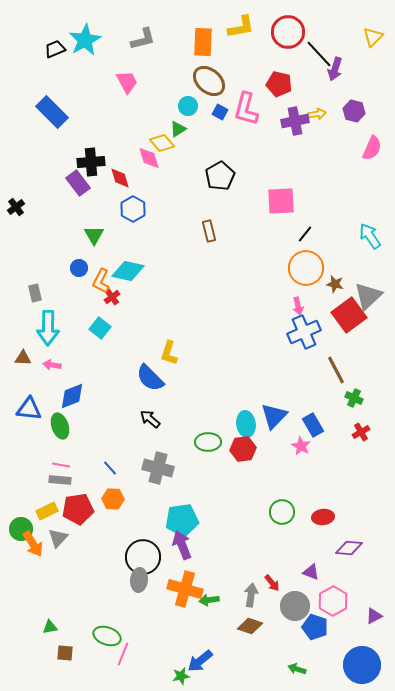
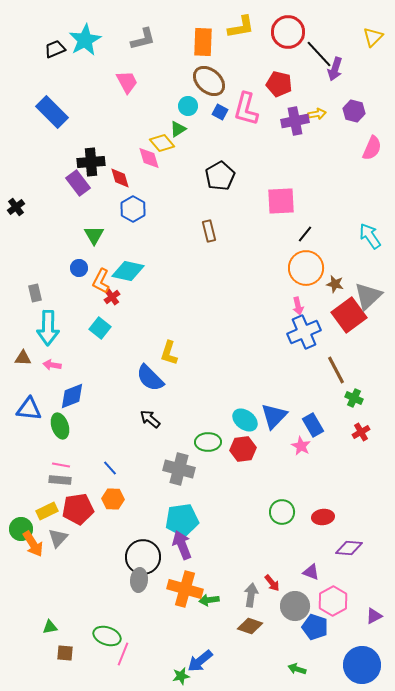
cyan ellipse at (246, 424): moved 1 px left, 4 px up; rotated 45 degrees counterclockwise
gray cross at (158, 468): moved 21 px right, 1 px down
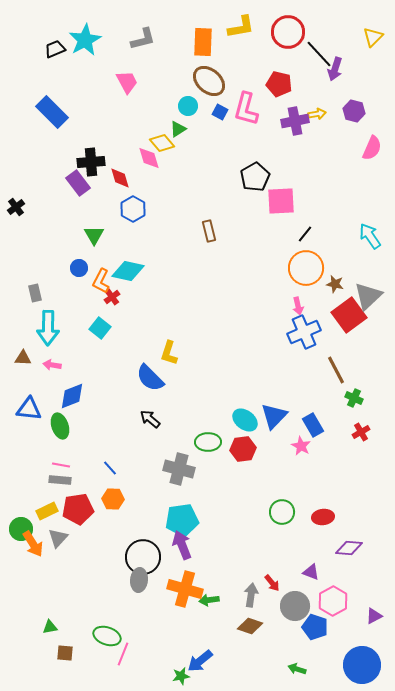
black pentagon at (220, 176): moved 35 px right, 1 px down
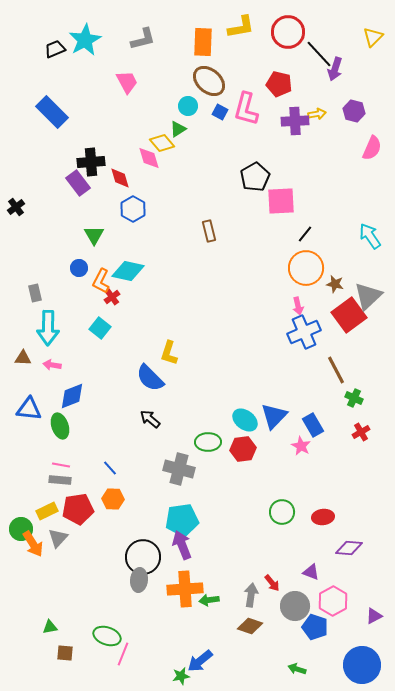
purple cross at (295, 121): rotated 8 degrees clockwise
orange cross at (185, 589): rotated 20 degrees counterclockwise
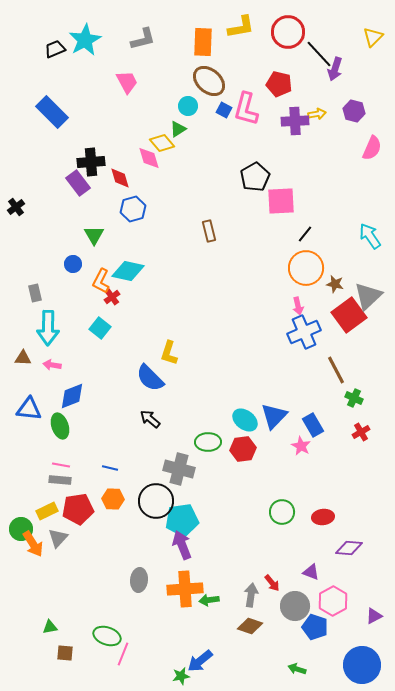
blue square at (220, 112): moved 4 px right, 2 px up
blue hexagon at (133, 209): rotated 15 degrees clockwise
blue circle at (79, 268): moved 6 px left, 4 px up
blue line at (110, 468): rotated 35 degrees counterclockwise
black circle at (143, 557): moved 13 px right, 56 px up
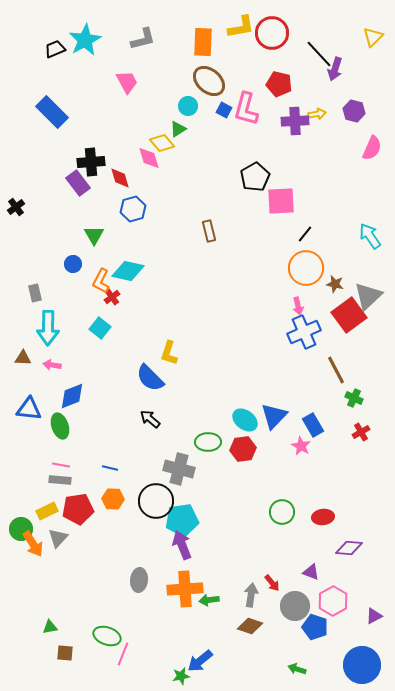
red circle at (288, 32): moved 16 px left, 1 px down
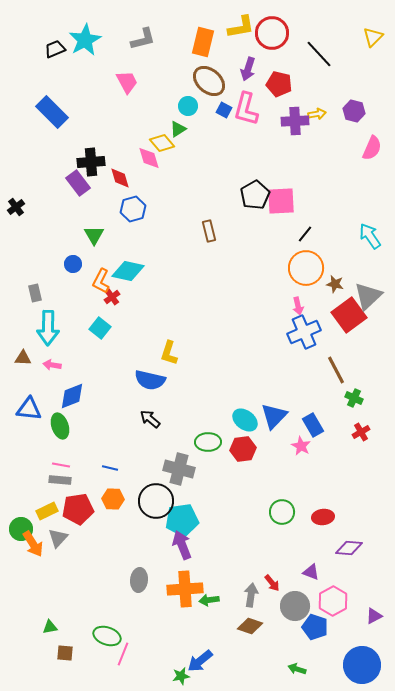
orange rectangle at (203, 42): rotated 12 degrees clockwise
purple arrow at (335, 69): moved 87 px left
black pentagon at (255, 177): moved 18 px down
blue semicircle at (150, 378): moved 2 px down; rotated 32 degrees counterclockwise
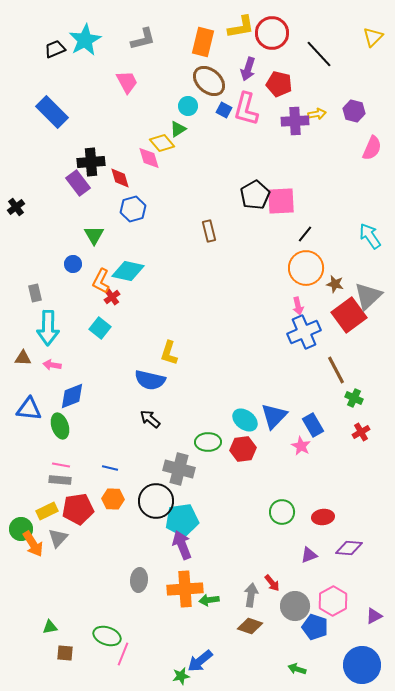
purple triangle at (311, 572): moved 2 px left, 17 px up; rotated 42 degrees counterclockwise
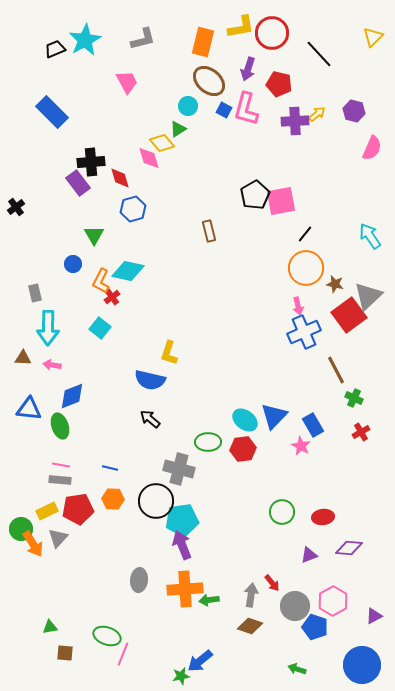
yellow arrow at (317, 114): rotated 30 degrees counterclockwise
pink square at (281, 201): rotated 8 degrees counterclockwise
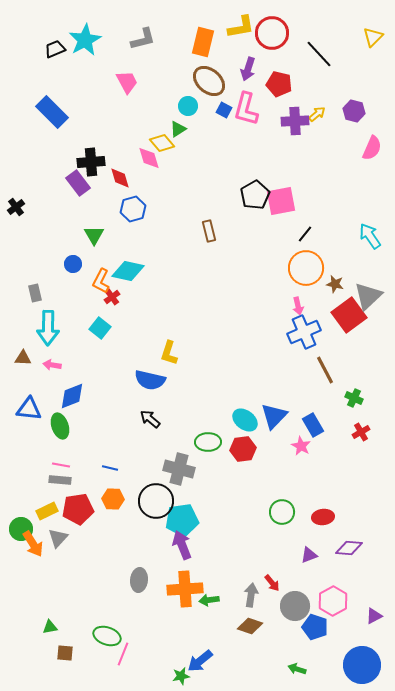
brown line at (336, 370): moved 11 px left
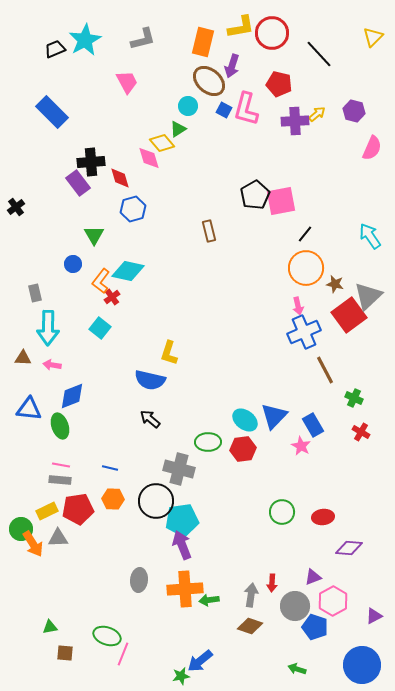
purple arrow at (248, 69): moved 16 px left, 3 px up
orange L-shape at (101, 281): rotated 10 degrees clockwise
red cross at (361, 432): rotated 30 degrees counterclockwise
gray triangle at (58, 538): rotated 45 degrees clockwise
purple triangle at (309, 555): moved 4 px right, 22 px down
red arrow at (272, 583): rotated 42 degrees clockwise
